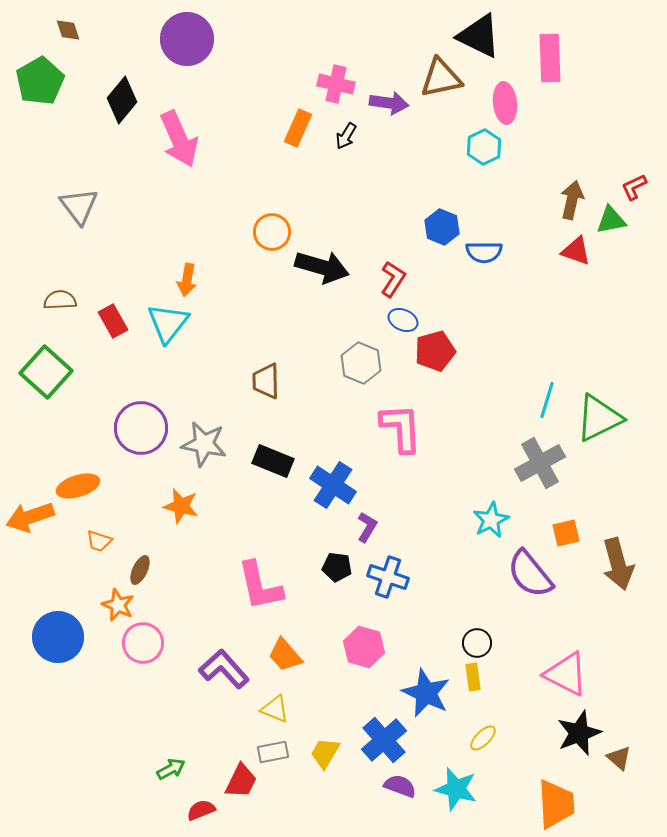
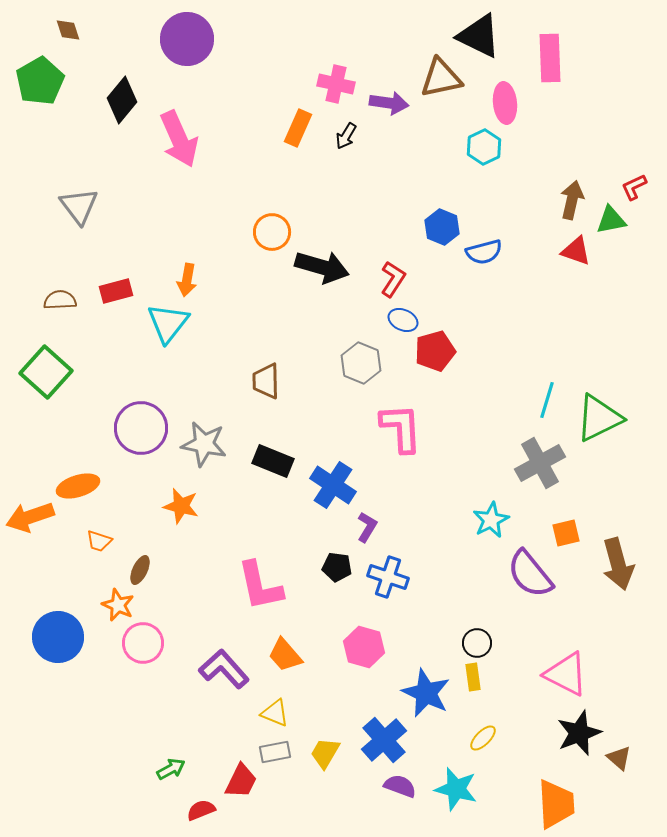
blue semicircle at (484, 252): rotated 15 degrees counterclockwise
red rectangle at (113, 321): moved 3 px right, 30 px up; rotated 76 degrees counterclockwise
yellow triangle at (275, 709): moved 4 px down
gray rectangle at (273, 752): moved 2 px right
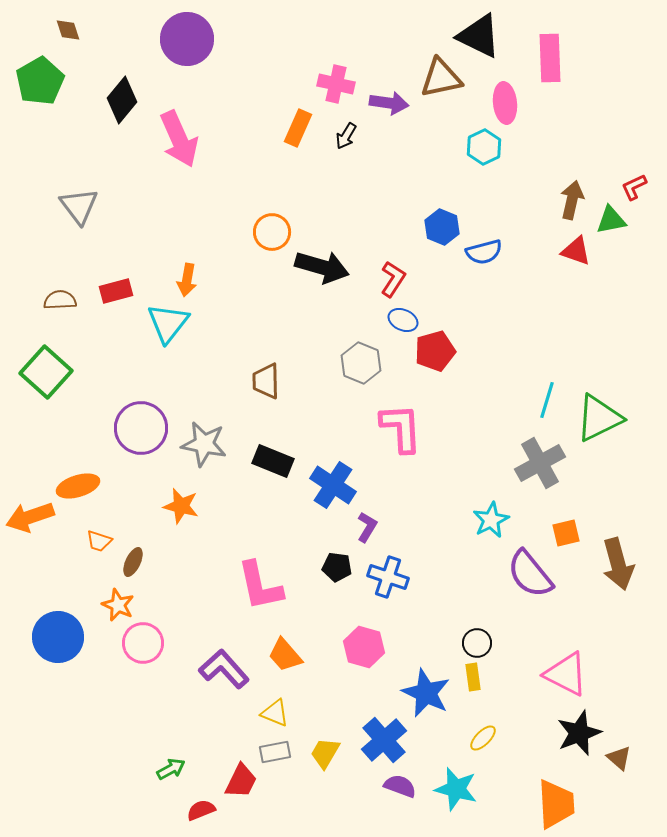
brown ellipse at (140, 570): moved 7 px left, 8 px up
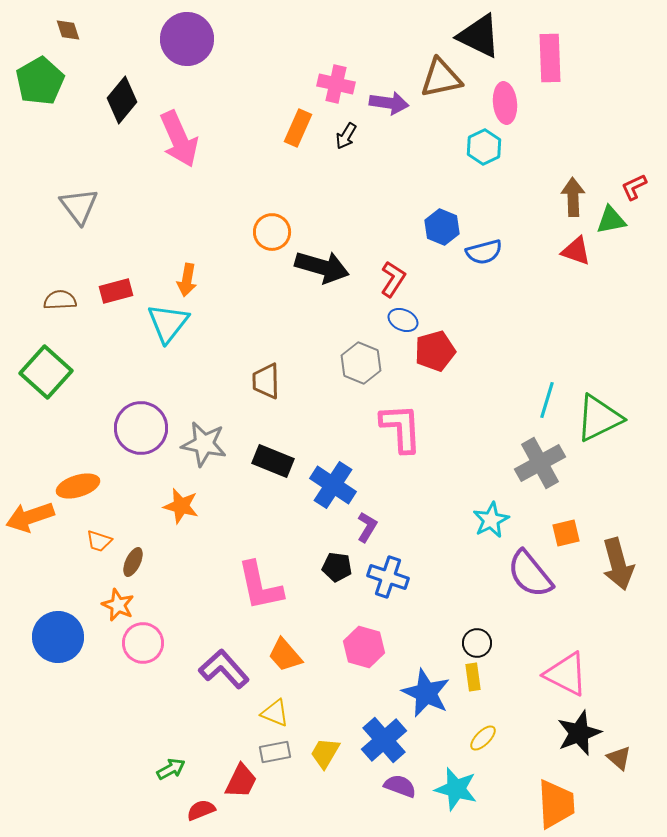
brown arrow at (572, 200): moved 1 px right, 3 px up; rotated 15 degrees counterclockwise
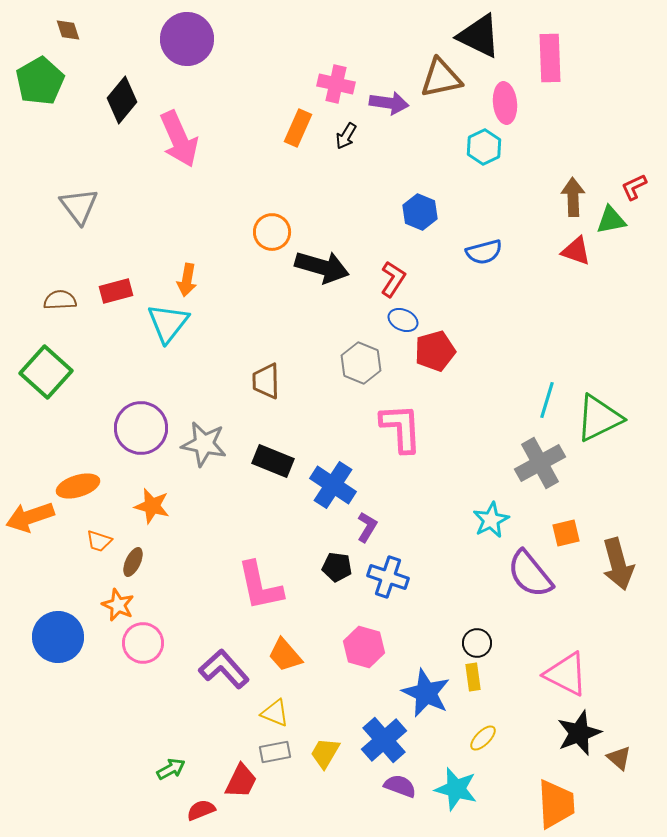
blue hexagon at (442, 227): moved 22 px left, 15 px up
orange star at (181, 506): moved 29 px left
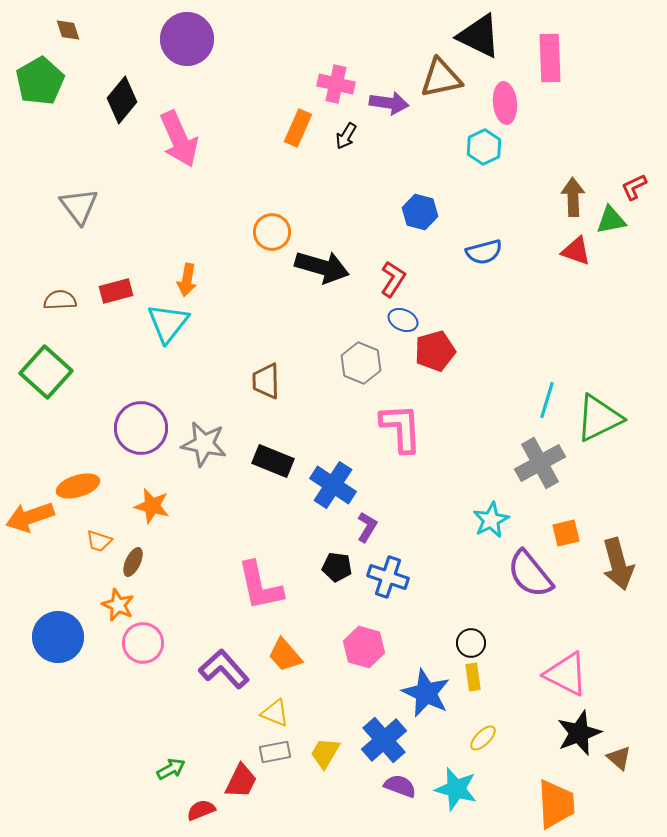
blue hexagon at (420, 212): rotated 8 degrees counterclockwise
black circle at (477, 643): moved 6 px left
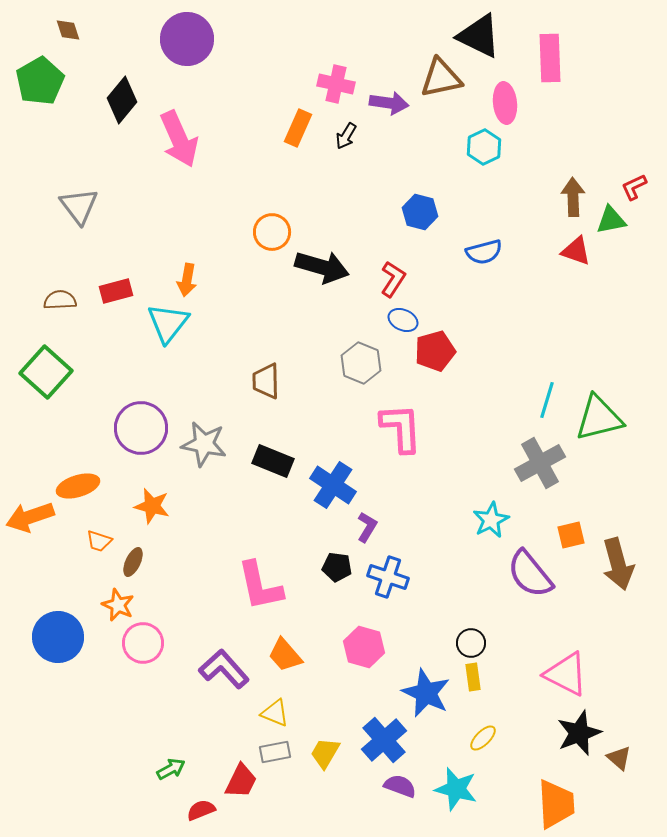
green triangle at (599, 418): rotated 12 degrees clockwise
orange square at (566, 533): moved 5 px right, 2 px down
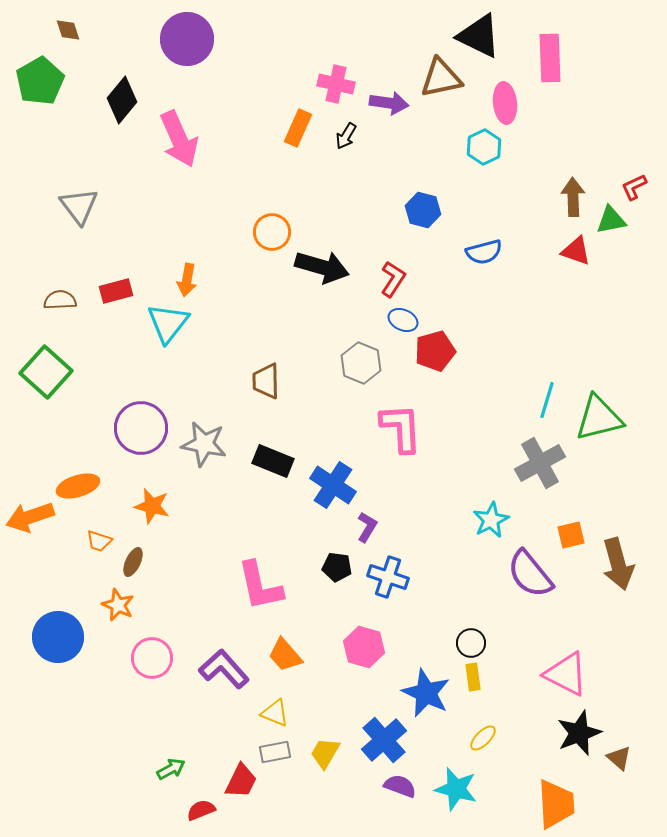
blue hexagon at (420, 212): moved 3 px right, 2 px up
pink circle at (143, 643): moved 9 px right, 15 px down
